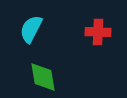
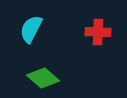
green diamond: moved 1 px down; rotated 40 degrees counterclockwise
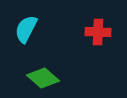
cyan semicircle: moved 5 px left
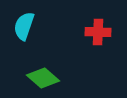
cyan semicircle: moved 2 px left, 3 px up; rotated 8 degrees counterclockwise
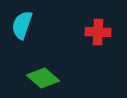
cyan semicircle: moved 2 px left, 1 px up
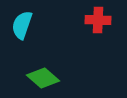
red cross: moved 12 px up
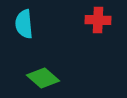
cyan semicircle: moved 2 px right, 1 px up; rotated 24 degrees counterclockwise
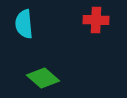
red cross: moved 2 px left
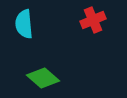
red cross: moved 3 px left; rotated 25 degrees counterclockwise
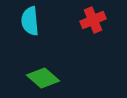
cyan semicircle: moved 6 px right, 3 px up
